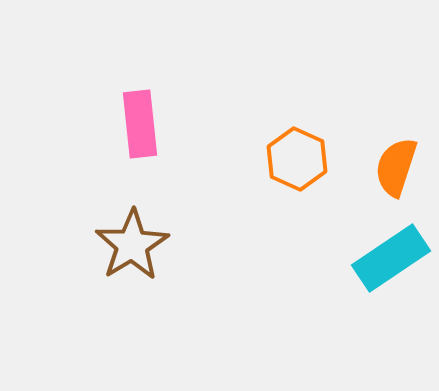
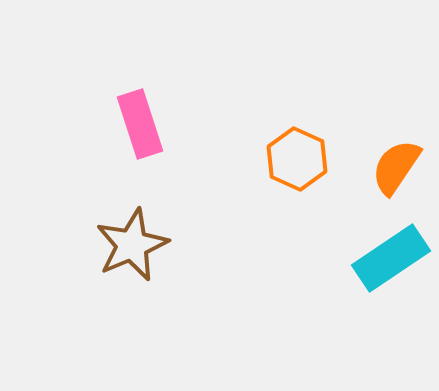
pink rectangle: rotated 12 degrees counterclockwise
orange semicircle: rotated 16 degrees clockwise
brown star: rotated 8 degrees clockwise
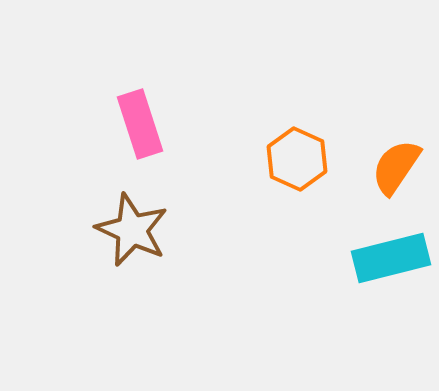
brown star: moved 15 px up; rotated 24 degrees counterclockwise
cyan rectangle: rotated 20 degrees clockwise
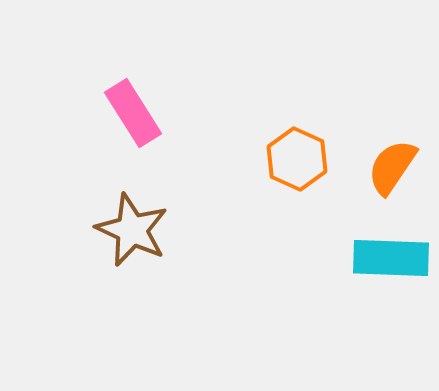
pink rectangle: moved 7 px left, 11 px up; rotated 14 degrees counterclockwise
orange semicircle: moved 4 px left
cyan rectangle: rotated 16 degrees clockwise
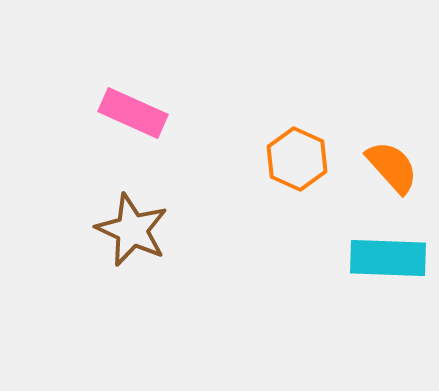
pink rectangle: rotated 34 degrees counterclockwise
orange semicircle: rotated 104 degrees clockwise
cyan rectangle: moved 3 px left
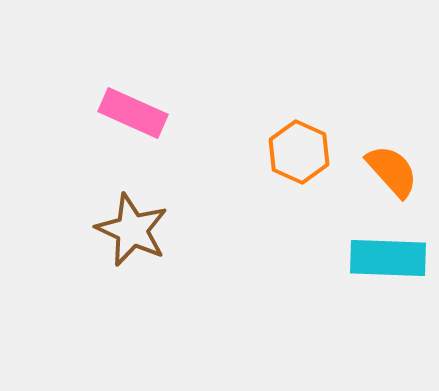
orange hexagon: moved 2 px right, 7 px up
orange semicircle: moved 4 px down
